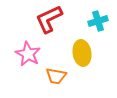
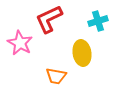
pink star: moved 8 px left, 11 px up
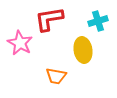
red L-shape: rotated 16 degrees clockwise
yellow ellipse: moved 1 px right, 3 px up
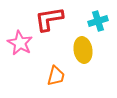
orange trapezoid: rotated 85 degrees counterclockwise
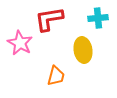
cyan cross: moved 3 px up; rotated 12 degrees clockwise
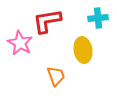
red L-shape: moved 2 px left, 2 px down
orange trapezoid: rotated 35 degrees counterclockwise
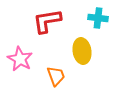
cyan cross: rotated 12 degrees clockwise
pink star: moved 16 px down
yellow ellipse: moved 1 px left, 1 px down
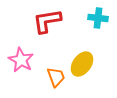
yellow ellipse: moved 13 px down; rotated 45 degrees clockwise
pink star: moved 1 px right, 1 px down
orange trapezoid: moved 1 px down
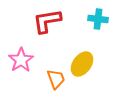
cyan cross: moved 1 px down
pink star: rotated 10 degrees clockwise
orange trapezoid: moved 2 px down
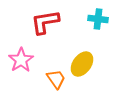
red L-shape: moved 2 px left, 1 px down
orange trapezoid: rotated 15 degrees counterclockwise
